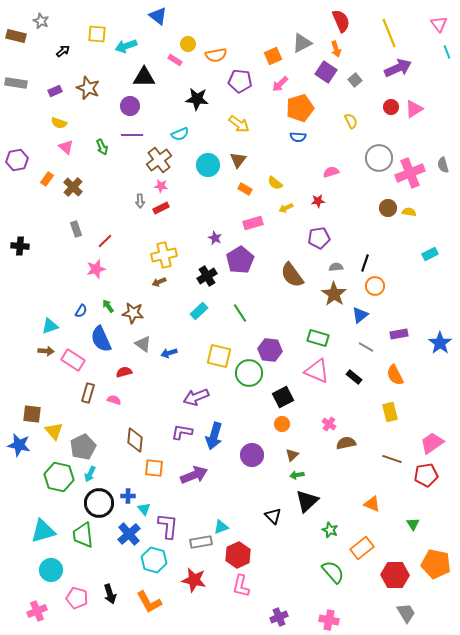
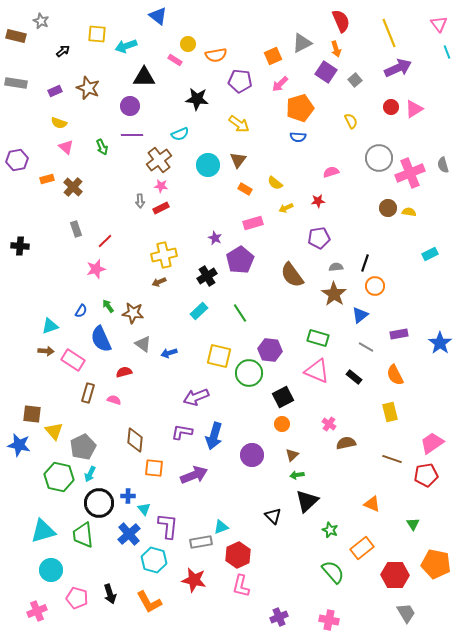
orange rectangle at (47, 179): rotated 40 degrees clockwise
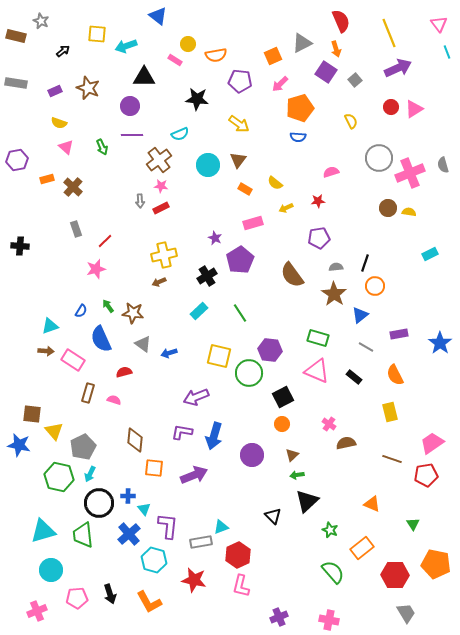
pink pentagon at (77, 598): rotated 20 degrees counterclockwise
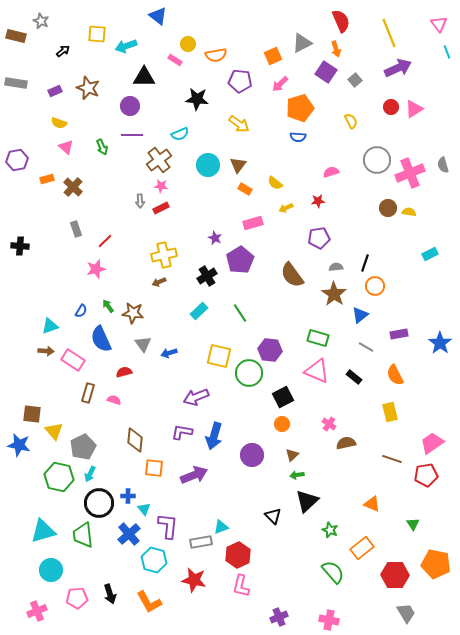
gray circle at (379, 158): moved 2 px left, 2 px down
brown triangle at (238, 160): moved 5 px down
gray triangle at (143, 344): rotated 18 degrees clockwise
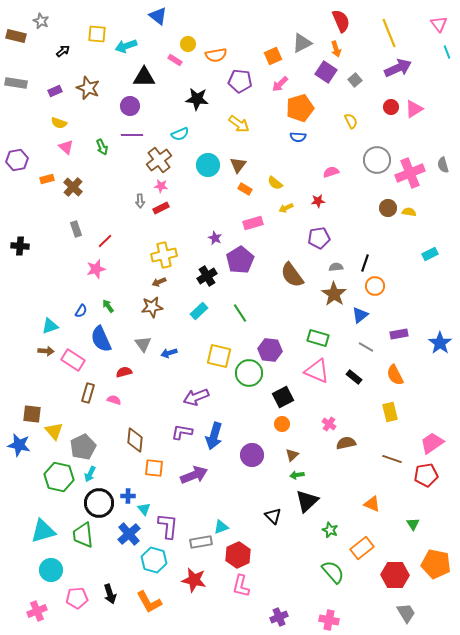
brown star at (133, 313): moved 19 px right, 6 px up; rotated 15 degrees counterclockwise
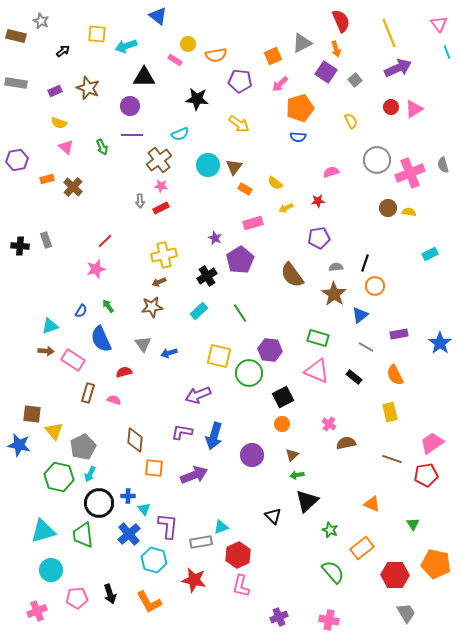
brown triangle at (238, 165): moved 4 px left, 2 px down
gray rectangle at (76, 229): moved 30 px left, 11 px down
purple arrow at (196, 397): moved 2 px right, 2 px up
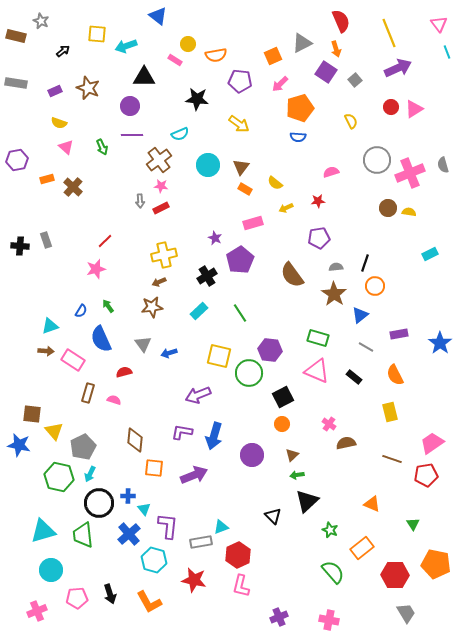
brown triangle at (234, 167): moved 7 px right
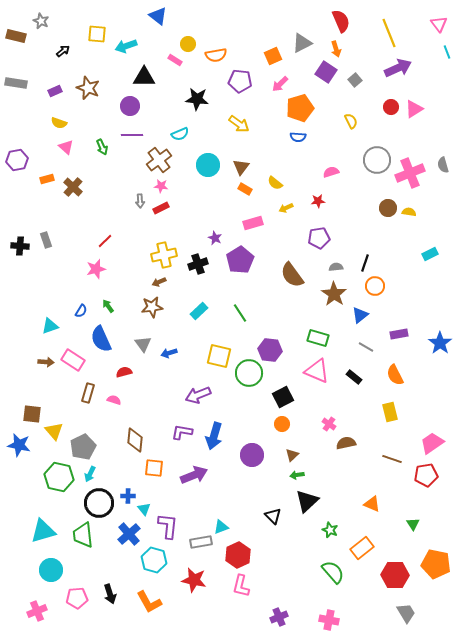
black cross at (207, 276): moved 9 px left, 12 px up; rotated 12 degrees clockwise
brown arrow at (46, 351): moved 11 px down
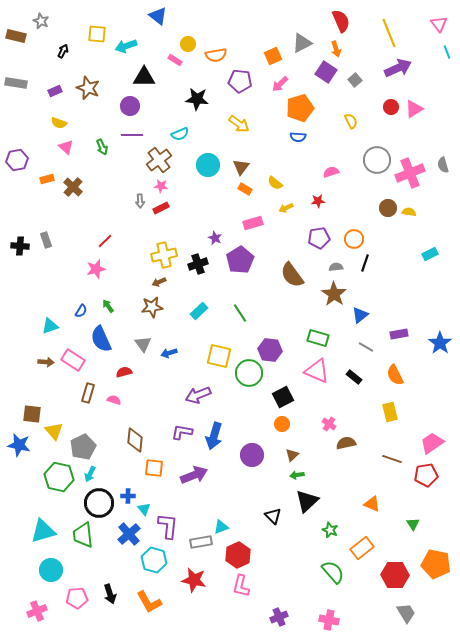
black arrow at (63, 51): rotated 24 degrees counterclockwise
orange circle at (375, 286): moved 21 px left, 47 px up
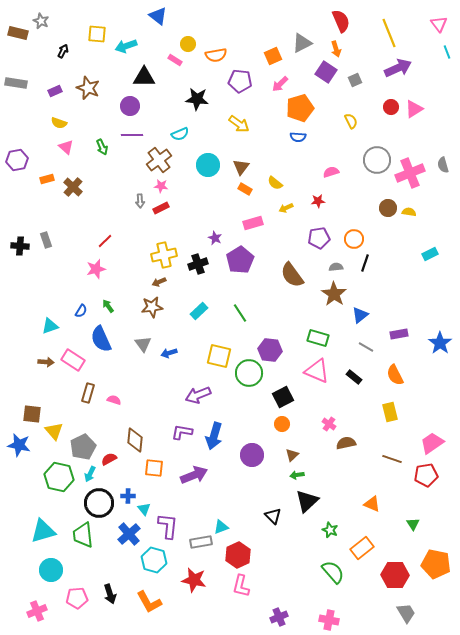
brown rectangle at (16, 36): moved 2 px right, 3 px up
gray square at (355, 80): rotated 16 degrees clockwise
red semicircle at (124, 372): moved 15 px left, 87 px down; rotated 14 degrees counterclockwise
